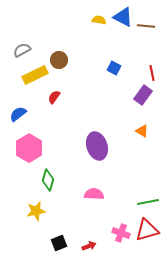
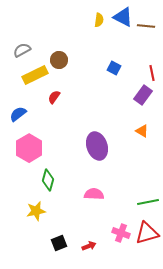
yellow semicircle: rotated 88 degrees clockwise
red triangle: moved 3 px down
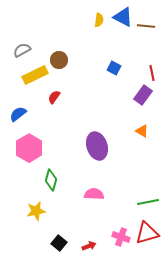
green diamond: moved 3 px right
pink cross: moved 4 px down
black square: rotated 28 degrees counterclockwise
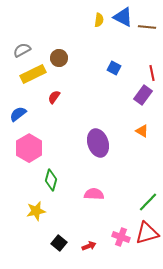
brown line: moved 1 px right, 1 px down
brown circle: moved 2 px up
yellow rectangle: moved 2 px left, 1 px up
purple ellipse: moved 1 px right, 3 px up
green line: rotated 35 degrees counterclockwise
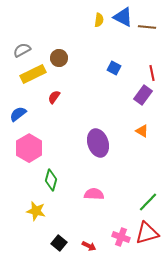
yellow star: rotated 24 degrees clockwise
red arrow: rotated 48 degrees clockwise
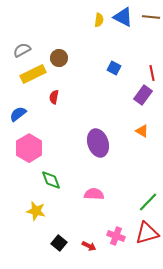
brown line: moved 4 px right, 10 px up
red semicircle: rotated 24 degrees counterclockwise
green diamond: rotated 35 degrees counterclockwise
pink cross: moved 5 px left, 1 px up
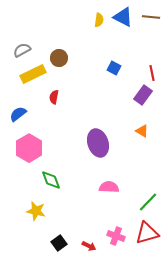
pink semicircle: moved 15 px right, 7 px up
black square: rotated 14 degrees clockwise
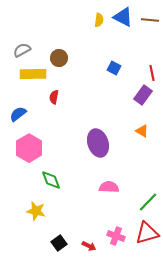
brown line: moved 1 px left, 3 px down
yellow rectangle: rotated 25 degrees clockwise
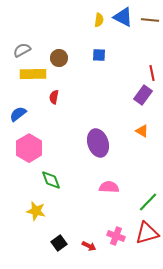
blue square: moved 15 px left, 13 px up; rotated 24 degrees counterclockwise
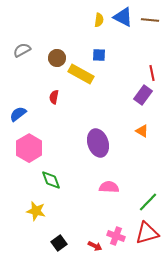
brown circle: moved 2 px left
yellow rectangle: moved 48 px right; rotated 30 degrees clockwise
red arrow: moved 6 px right
